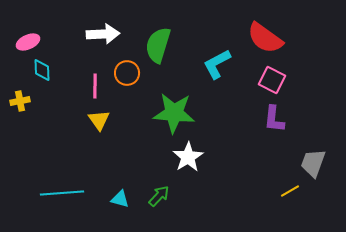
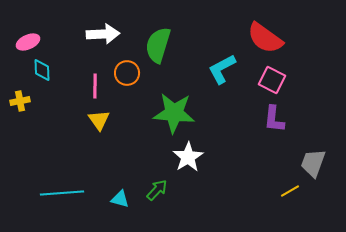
cyan L-shape: moved 5 px right, 5 px down
green arrow: moved 2 px left, 6 px up
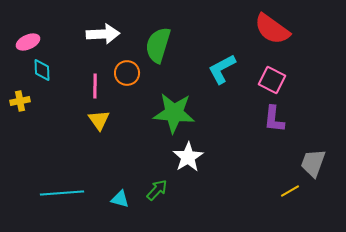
red semicircle: moved 7 px right, 9 px up
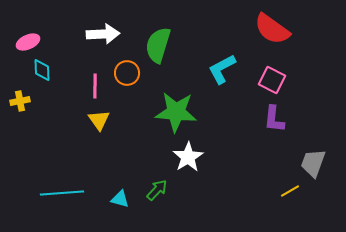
green star: moved 2 px right, 1 px up
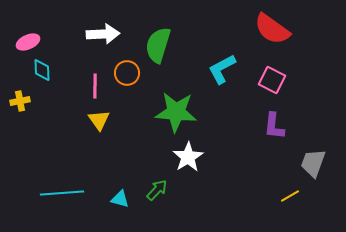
purple L-shape: moved 7 px down
yellow line: moved 5 px down
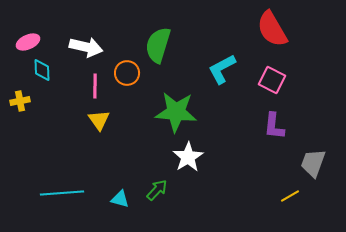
red semicircle: rotated 24 degrees clockwise
white arrow: moved 17 px left, 13 px down; rotated 16 degrees clockwise
